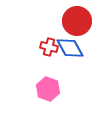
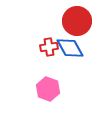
red cross: rotated 24 degrees counterclockwise
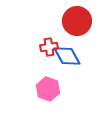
blue diamond: moved 3 px left, 8 px down
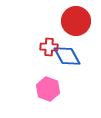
red circle: moved 1 px left
red cross: rotated 12 degrees clockwise
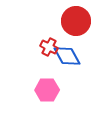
red cross: rotated 24 degrees clockwise
pink hexagon: moved 1 px left, 1 px down; rotated 20 degrees counterclockwise
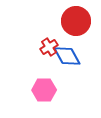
red cross: rotated 30 degrees clockwise
pink hexagon: moved 3 px left
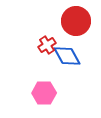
red cross: moved 2 px left, 2 px up
pink hexagon: moved 3 px down
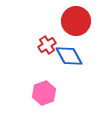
blue diamond: moved 2 px right
pink hexagon: rotated 20 degrees counterclockwise
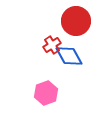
red cross: moved 5 px right
pink hexagon: moved 2 px right
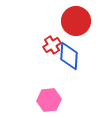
blue diamond: rotated 32 degrees clockwise
pink hexagon: moved 3 px right, 7 px down; rotated 15 degrees clockwise
